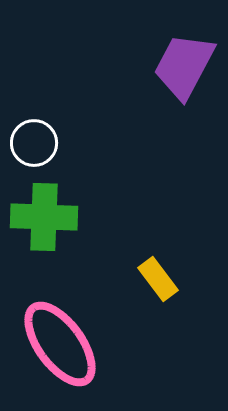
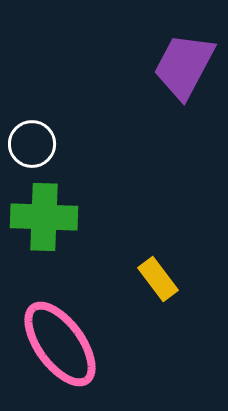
white circle: moved 2 px left, 1 px down
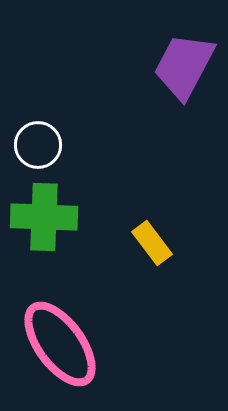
white circle: moved 6 px right, 1 px down
yellow rectangle: moved 6 px left, 36 px up
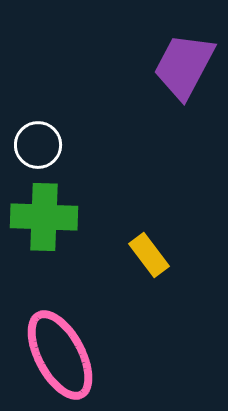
yellow rectangle: moved 3 px left, 12 px down
pink ellipse: moved 11 px down; rotated 8 degrees clockwise
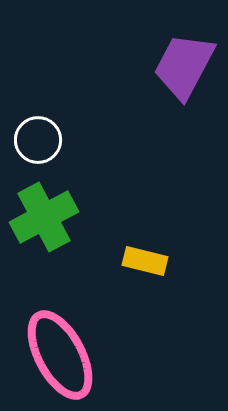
white circle: moved 5 px up
green cross: rotated 30 degrees counterclockwise
yellow rectangle: moved 4 px left, 6 px down; rotated 39 degrees counterclockwise
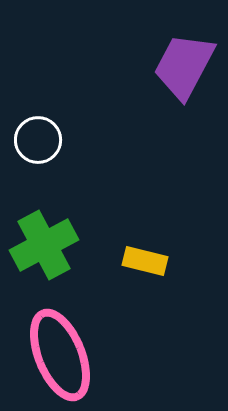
green cross: moved 28 px down
pink ellipse: rotated 6 degrees clockwise
